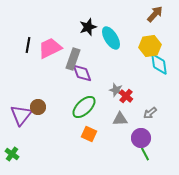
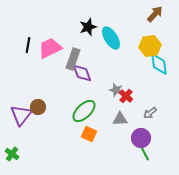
green ellipse: moved 4 px down
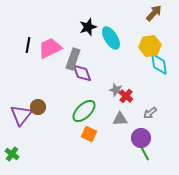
brown arrow: moved 1 px left, 1 px up
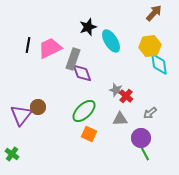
cyan ellipse: moved 3 px down
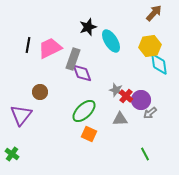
brown circle: moved 2 px right, 15 px up
purple circle: moved 38 px up
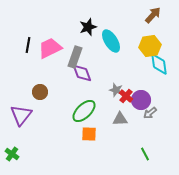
brown arrow: moved 1 px left, 2 px down
gray rectangle: moved 2 px right, 2 px up
orange square: rotated 21 degrees counterclockwise
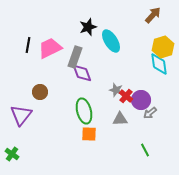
yellow hexagon: moved 13 px right, 1 px down; rotated 10 degrees counterclockwise
green ellipse: rotated 60 degrees counterclockwise
green line: moved 4 px up
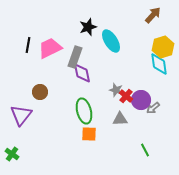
purple diamond: rotated 10 degrees clockwise
gray arrow: moved 3 px right, 5 px up
